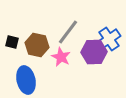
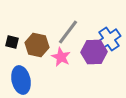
blue ellipse: moved 5 px left
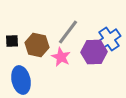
black square: moved 1 px up; rotated 16 degrees counterclockwise
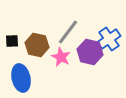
purple hexagon: moved 4 px left; rotated 15 degrees clockwise
blue ellipse: moved 2 px up
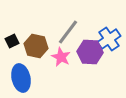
black square: rotated 24 degrees counterclockwise
brown hexagon: moved 1 px left, 1 px down
purple hexagon: rotated 10 degrees counterclockwise
